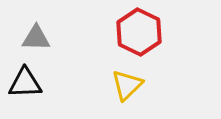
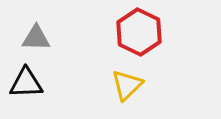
black triangle: moved 1 px right
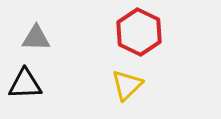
black triangle: moved 1 px left, 1 px down
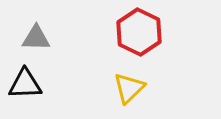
yellow triangle: moved 2 px right, 3 px down
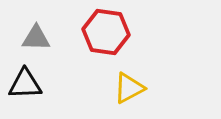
red hexagon: moved 33 px left; rotated 18 degrees counterclockwise
yellow triangle: rotated 16 degrees clockwise
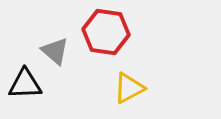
gray triangle: moved 19 px right, 13 px down; rotated 40 degrees clockwise
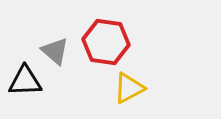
red hexagon: moved 10 px down
black triangle: moved 3 px up
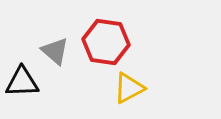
black triangle: moved 3 px left, 1 px down
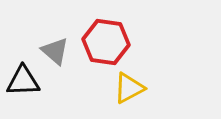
black triangle: moved 1 px right, 1 px up
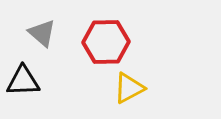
red hexagon: rotated 9 degrees counterclockwise
gray triangle: moved 13 px left, 18 px up
